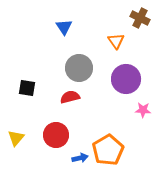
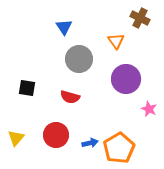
gray circle: moved 9 px up
red semicircle: rotated 150 degrees counterclockwise
pink star: moved 6 px right, 1 px up; rotated 21 degrees clockwise
orange pentagon: moved 11 px right, 2 px up
blue arrow: moved 10 px right, 15 px up
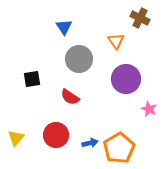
black square: moved 5 px right, 9 px up; rotated 18 degrees counterclockwise
red semicircle: rotated 18 degrees clockwise
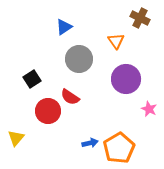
blue triangle: rotated 30 degrees clockwise
black square: rotated 24 degrees counterclockwise
red circle: moved 8 px left, 24 px up
